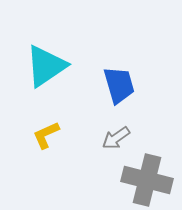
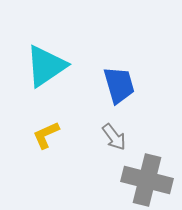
gray arrow: moved 2 px left, 1 px up; rotated 92 degrees counterclockwise
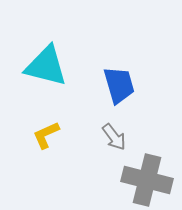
cyan triangle: rotated 48 degrees clockwise
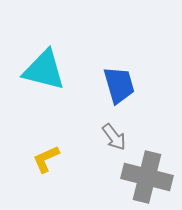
cyan triangle: moved 2 px left, 4 px down
yellow L-shape: moved 24 px down
gray cross: moved 3 px up
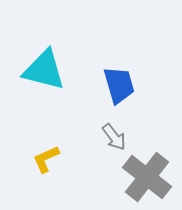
gray cross: rotated 24 degrees clockwise
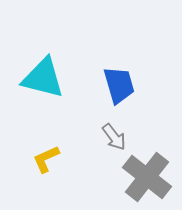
cyan triangle: moved 1 px left, 8 px down
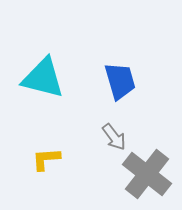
blue trapezoid: moved 1 px right, 4 px up
yellow L-shape: rotated 20 degrees clockwise
gray cross: moved 3 px up
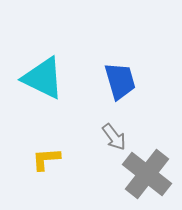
cyan triangle: rotated 12 degrees clockwise
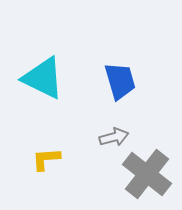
gray arrow: rotated 68 degrees counterclockwise
